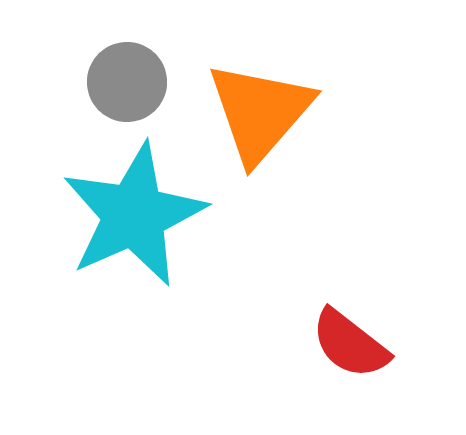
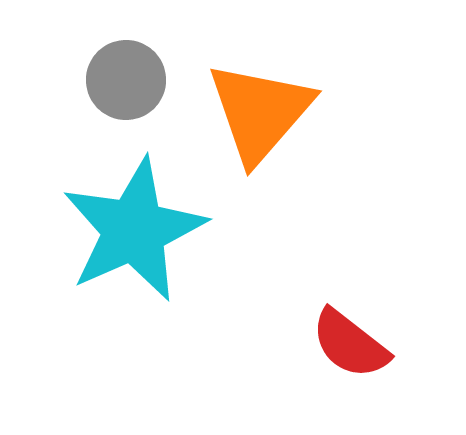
gray circle: moved 1 px left, 2 px up
cyan star: moved 15 px down
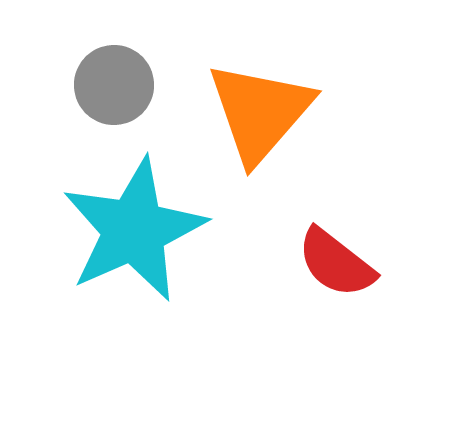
gray circle: moved 12 px left, 5 px down
red semicircle: moved 14 px left, 81 px up
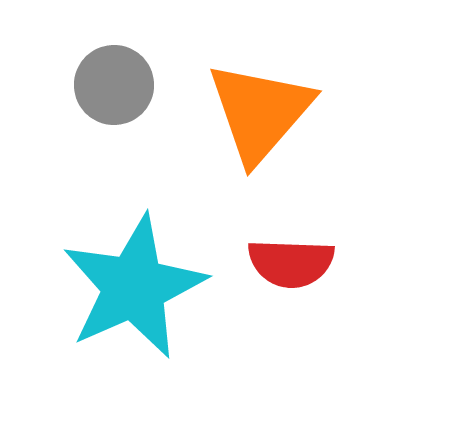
cyan star: moved 57 px down
red semicircle: moved 45 px left; rotated 36 degrees counterclockwise
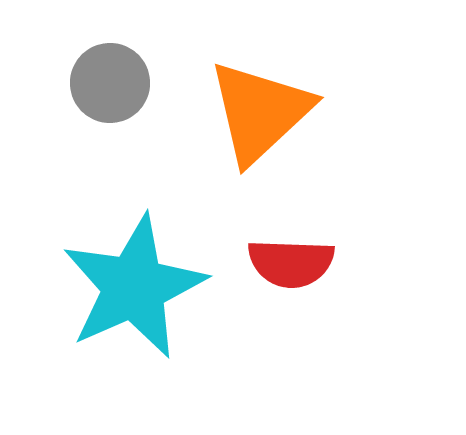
gray circle: moved 4 px left, 2 px up
orange triangle: rotated 6 degrees clockwise
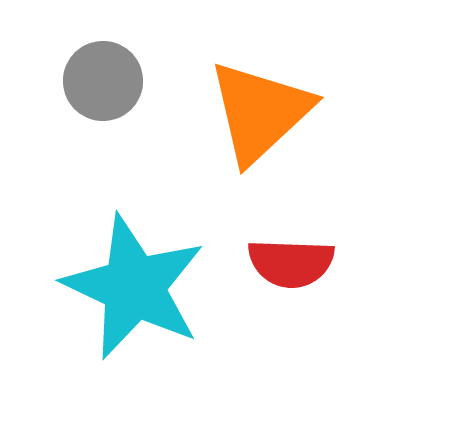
gray circle: moved 7 px left, 2 px up
cyan star: rotated 23 degrees counterclockwise
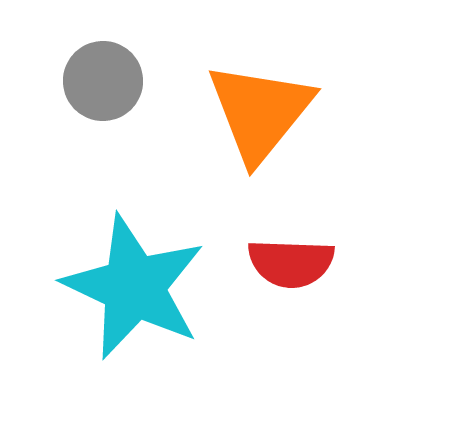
orange triangle: rotated 8 degrees counterclockwise
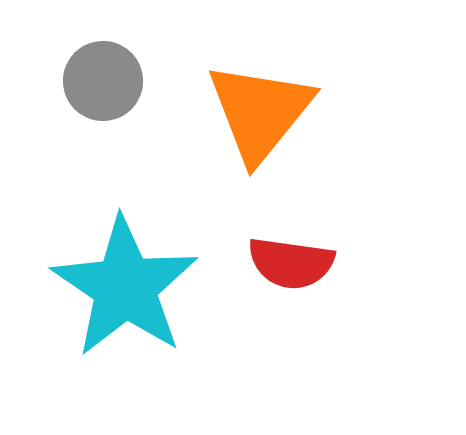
red semicircle: rotated 6 degrees clockwise
cyan star: moved 9 px left; rotated 9 degrees clockwise
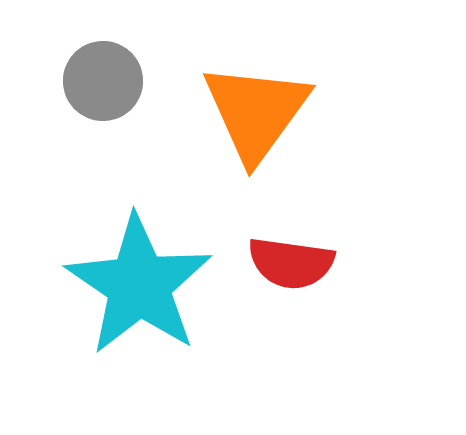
orange triangle: moved 4 px left; rotated 3 degrees counterclockwise
cyan star: moved 14 px right, 2 px up
